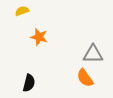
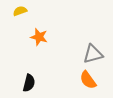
yellow semicircle: moved 2 px left
gray triangle: rotated 15 degrees counterclockwise
orange semicircle: moved 3 px right, 2 px down
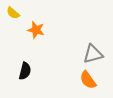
yellow semicircle: moved 7 px left, 2 px down; rotated 120 degrees counterclockwise
orange star: moved 3 px left, 7 px up
black semicircle: moved 4 px left, 12 px up
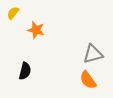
yellow semicircle: rotated 88 degrees clockwise
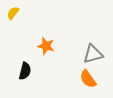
orange star: moved 10 px right, 16 px down
orange semicircle: moved 1 px up
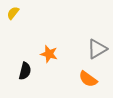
orange star: moved 3 px right, 8 px down
gray triangle: moved 4 px right, 5 px up; rotated 15 degrees counterclockwise
orange semicircle: rotated 18 degrees counterclockwise
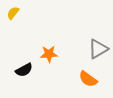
gray triangle: moved 1 px right
orange star: rotated 18 degrees counterclockwise
black semicircle: moved 1 px left, 1 px up; rotated 48 degrees clockwise
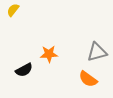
yellow semicircle: moved 3 px up
gray triangle: moved 1 px left, 3 px down; rotated 15 degrees clockwise
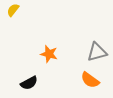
orange star: rotated 18 degrees clockwise
black semicircle: moved 5 px right, 13 px down
orange semicircle: moved 2 px right, 1 px down
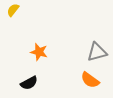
orange star: moved 10 px left, 2 px up
